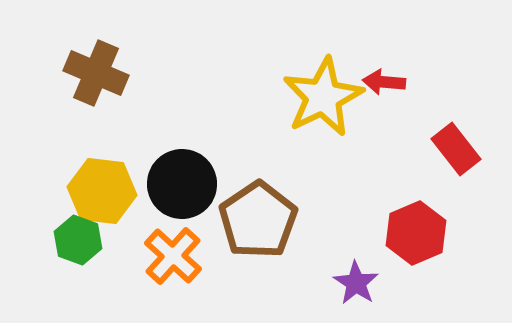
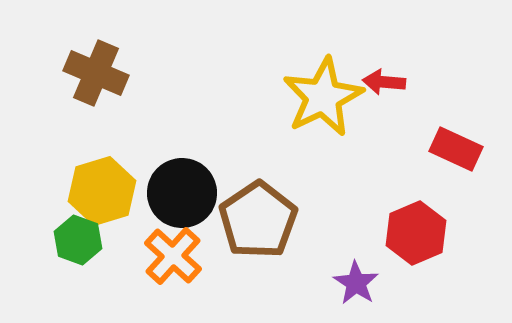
red rectangle: rotated 27 degrees counterclockwise
black circle: moved 9 px down
yellow hexagon: rotated 24 degrees counterclockwise
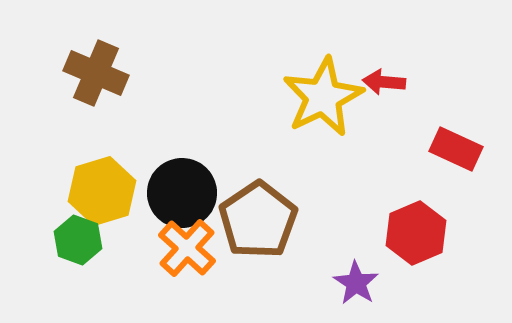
orange cross: moved 14 px right, 8 px up
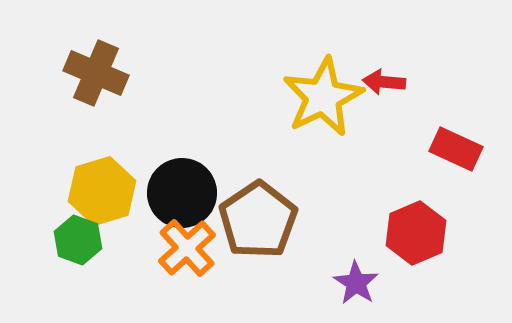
orange cross: rotated 6 degrees clockwise
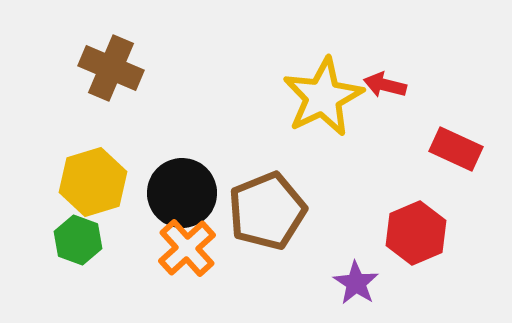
brown cross: moved 15 px right, 5 px up
red arrow: moved 1 px right, 3 px down; rotated 9 degrees clockwise
yellow hexagon: moved 9 px left, 9 px up
brown pentagon: moved 9 px right, 9 px up; rotated 12 degrees clockwise
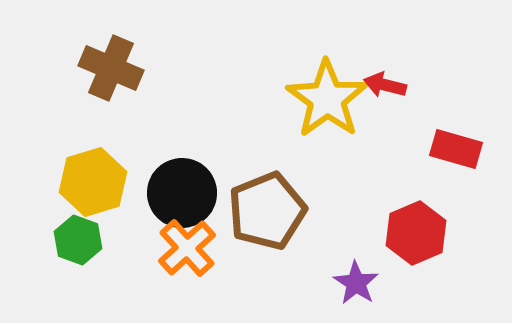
yellow star: moved 4 px right, 2 px down; rotated 10 degrees counterclockwise
red rectangle: rotated 9 degrees counterclockwise
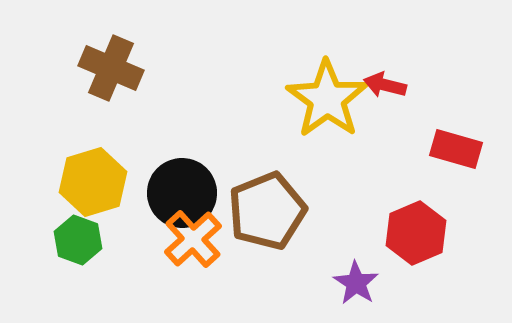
orange cross: moved 6 px right, 9 px up
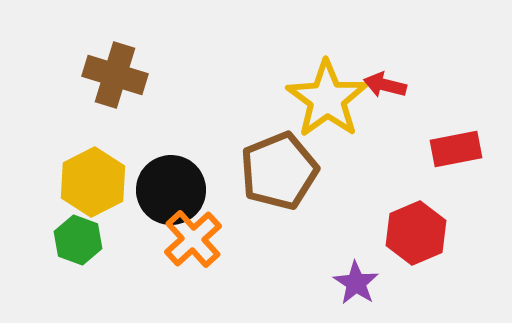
brown cross: moved 4 px right, 7 px down; rotated 6 degrees counterclockwise
red rectangle: rotated 27 degrees counterclockwise
yellow hexagon: rotated 10 degrees counterclockwise
black circle: moved 11 px left, 3 px up
brown pentagon: moved 12 px right, 40 px up
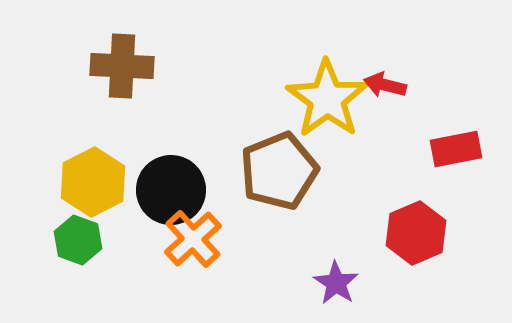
brown cross: moved 7 px right, 9 px up; rotated 14 degrees counterclockwise
purple star: moved 20 px left
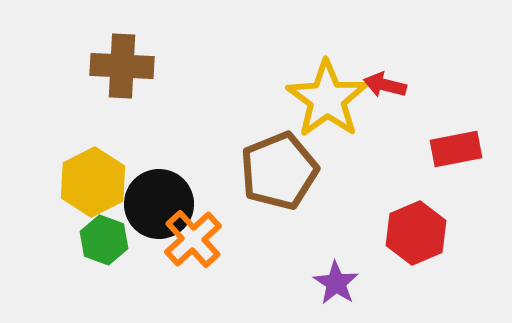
black circle: moved 12 px left, 14 px down
green hexagon: moved 26 px right
